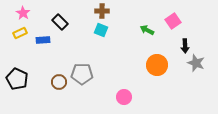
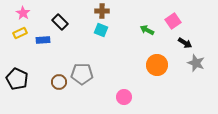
black arrow: moved 3 px up; rotated 56 degrees counterclockwise
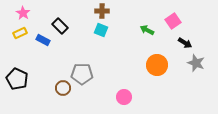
black rectangle: moved 4 px down
blue rectangle: rotated 32 degrees clockwise
brown circle: moved 4 px right, 6 px down
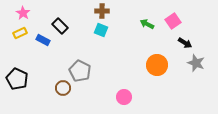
green arrow: moved 6 px up
gray pentagon: moved 2 px left, 3 px up; rotated 25 degrees clockwise
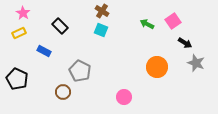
brown cross: rotated 32 degrees clockwise
yellow rectangle: moved 1 px left
blue rectangle: moved 1 px right, 11 px down
orange circle: moved 2 px down
brown circle: moved 4 px down
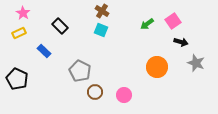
green arrow: rotated 64 degrees counterclockwise
black arrow: moved 4 px left, 1 px up; rotated 16 degrees counterclockwise
blue rectangle: rotated 16 degrees clockwise
brown circle: moved 32 px right
pink circle: moved 2 px up
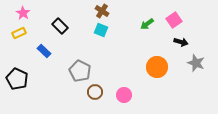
pink square: moved 1 px right, 1 px up
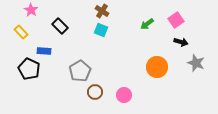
pink star: moved 8 px right, 3 px up
pink square: moved 2 px right
yellow rectangle: moved 2 px right, 1 px up; rotated 72 degrees clockwise
blue rectangle: rotated 40 degrees counterclockwise
gray pentagon: rotated 15 degrees clockwise
black pentagon: moved 12 px right, 10 px up
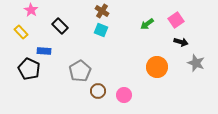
brown circle: moved 3 px right, 1 px up
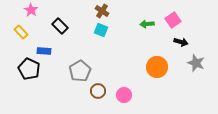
pink square: moved 3 px left
green arrow: rotated 32 degrees clockwise
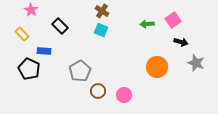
yellow rectangle: moved 1 px right, 2 px down
